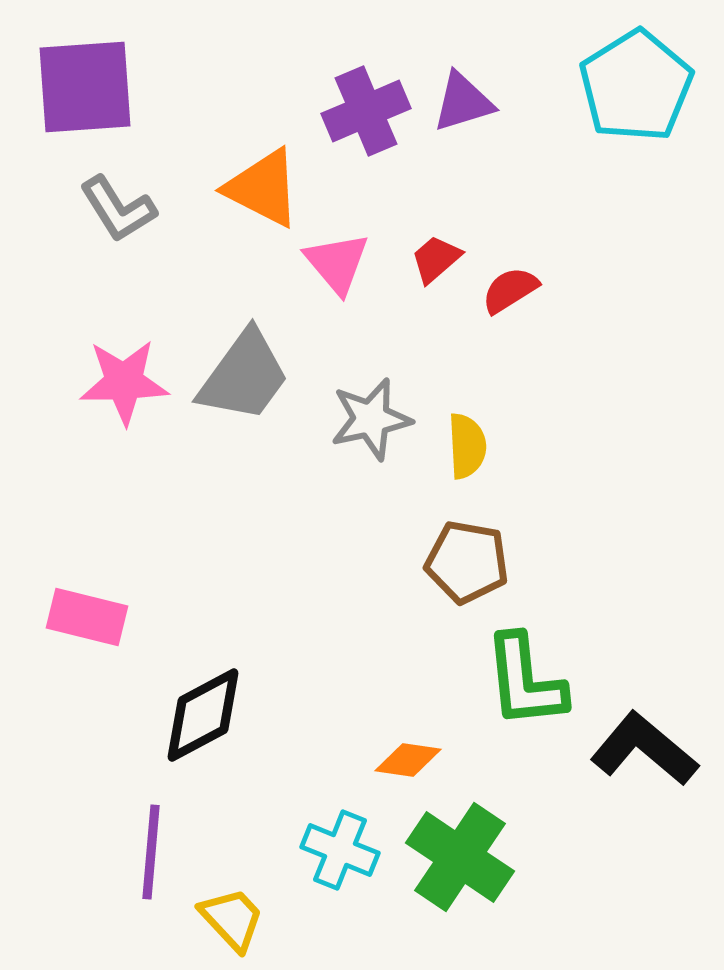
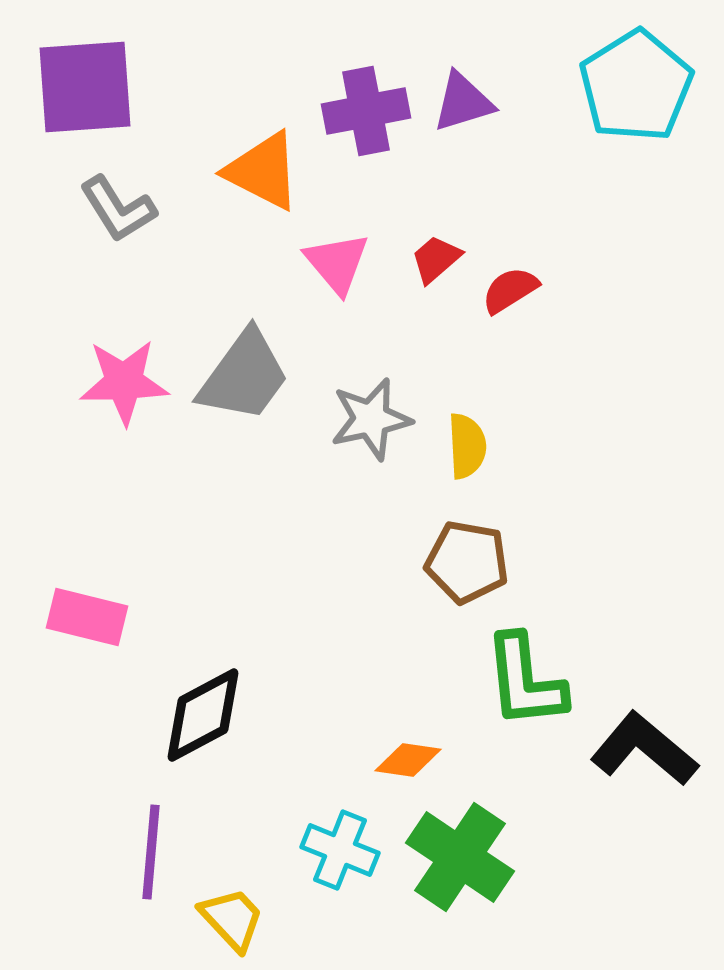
purple cross: rotated 12 degrees clockwise
orange triangle: moved 17 px up
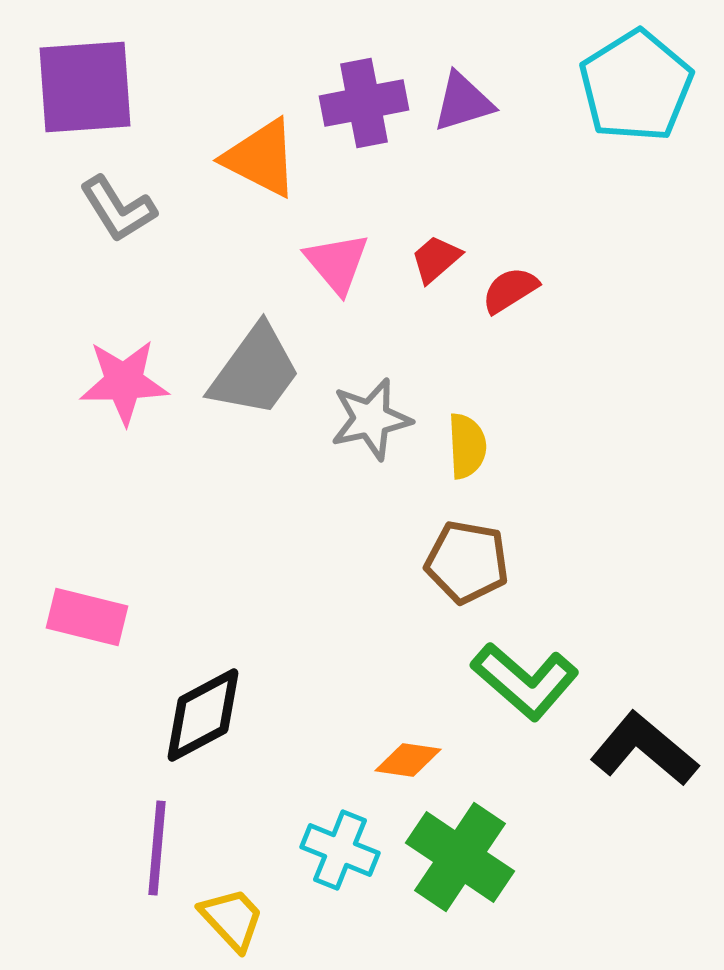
purple cross: moved 2 px left, 8 px up
orange triangle: moved 2 px left, 13 px up
gray trapezoid: moved 11 px right, 5 px up
green L-shape: rotated 43 degrees counterclockwise
purple line: moved 6 px right, 4 px up
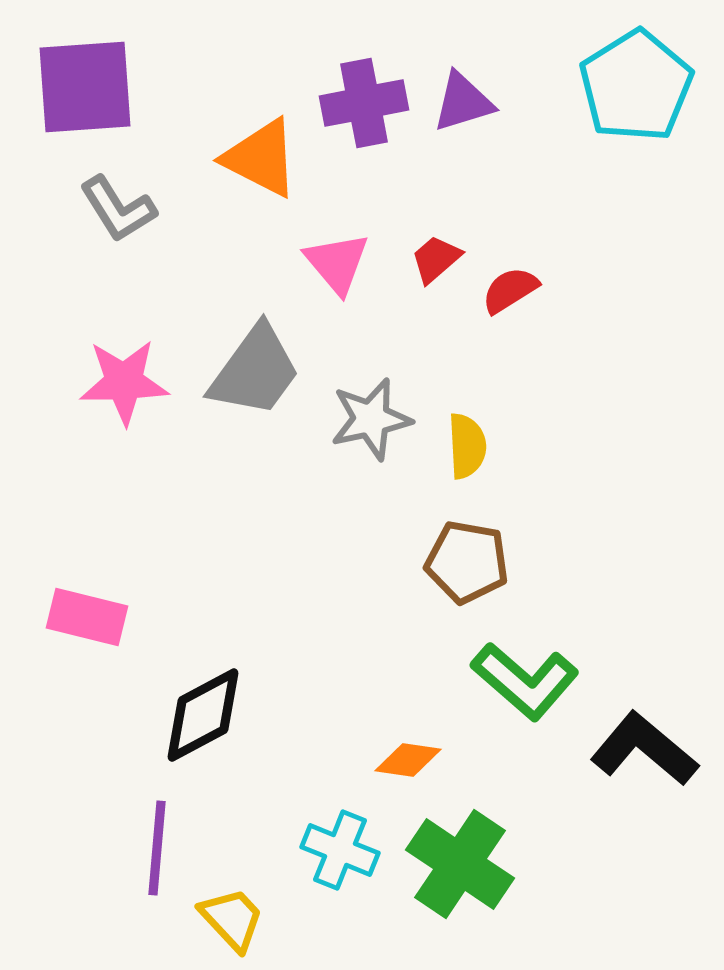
green cross: moved 7 px down
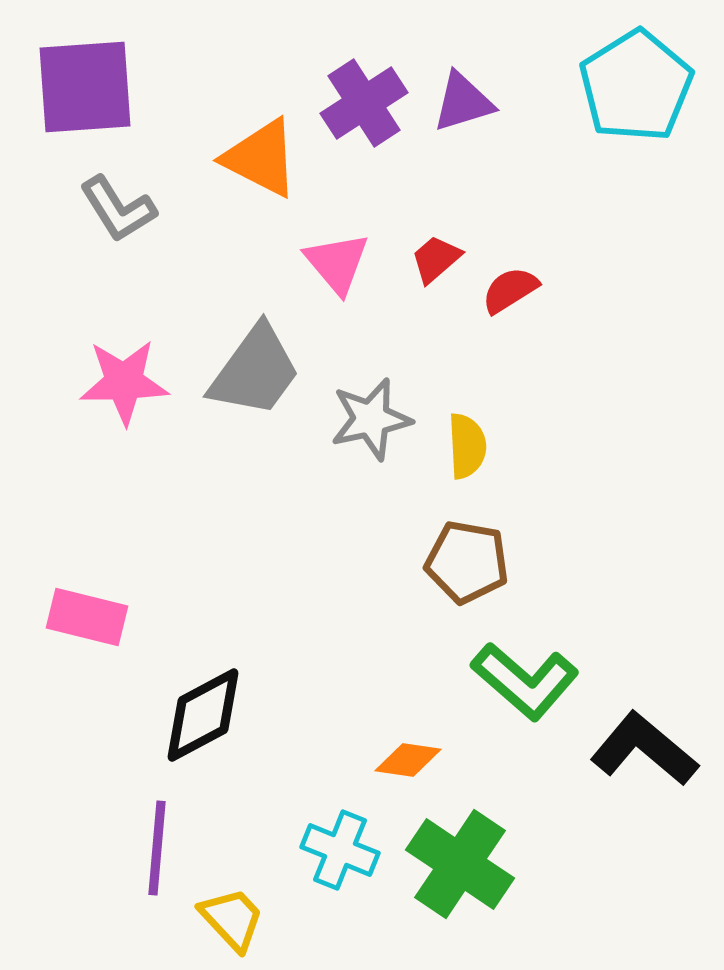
purple cross: rotated 22 degrees counterclockwise
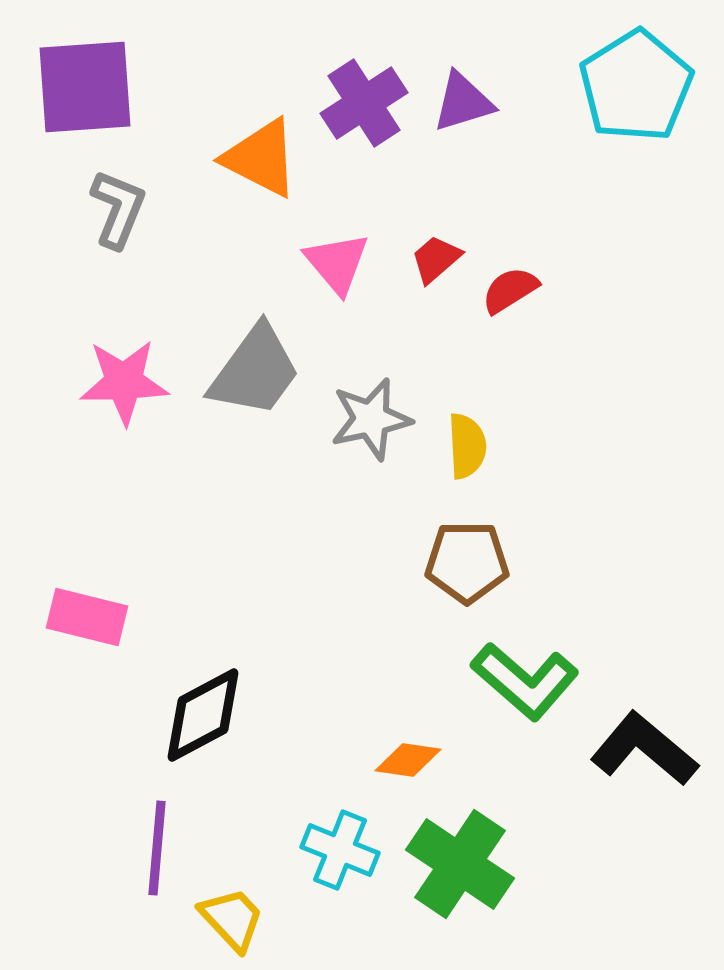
gray L-shape: rotated 126 degrees counterclockwise
brown pentagon: rotated 10 degrees counterclockwise
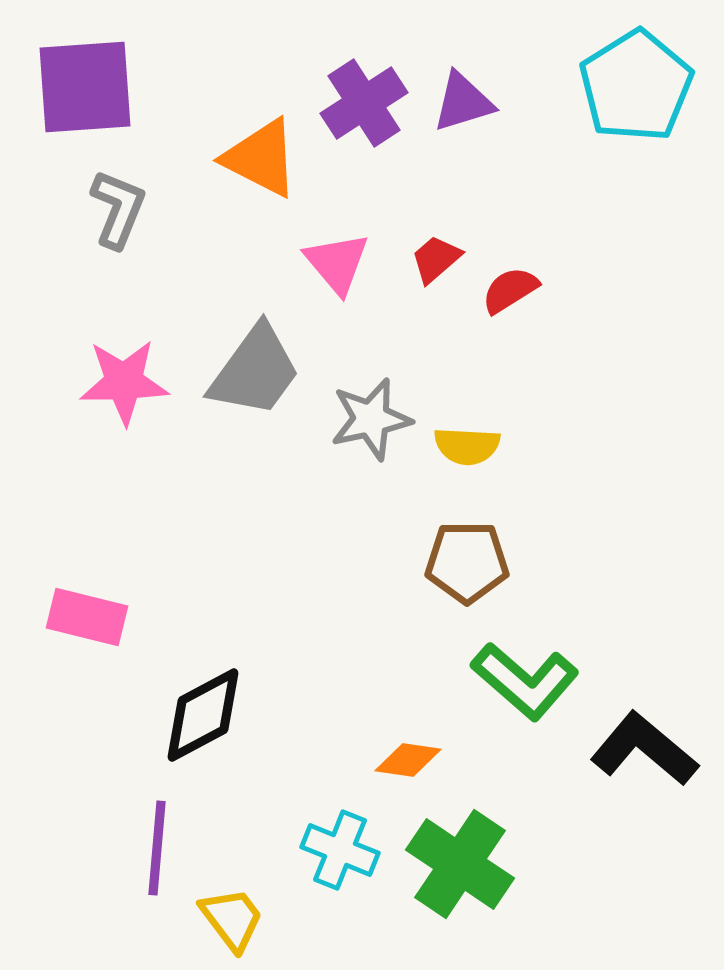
yellow semicircle: rotated 96 degrees clockwise
yellow trapezoid: rotated 6 degrees clockwise
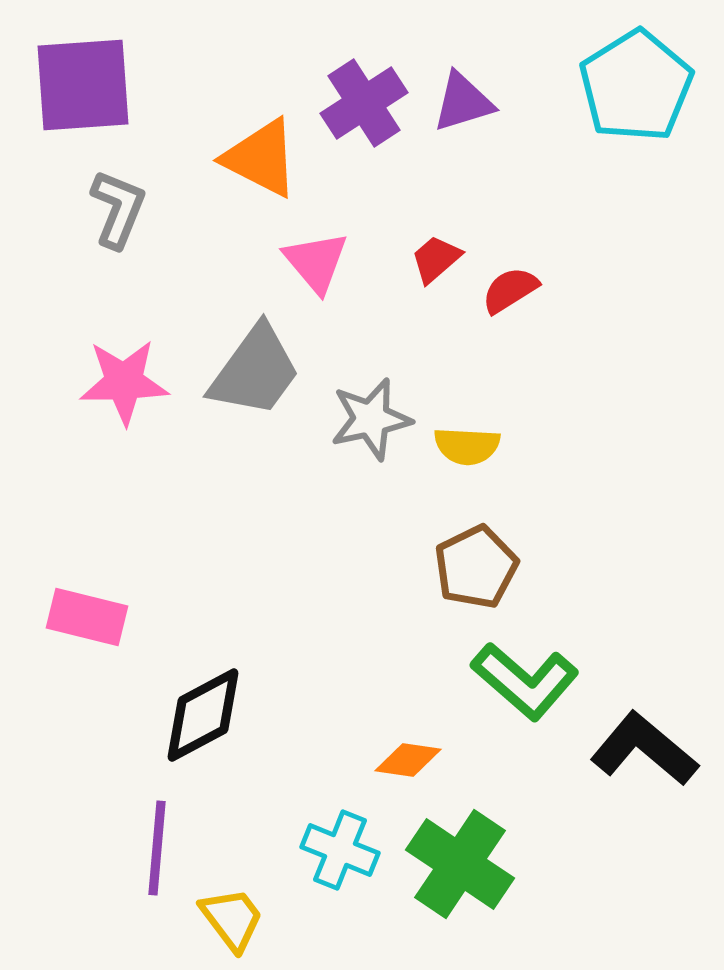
purple square: moved 2 px left, 2 px up
pink triangle: moved 21 px left, 1 px up
brown pentagon: moved 9 px right, 5 px down; rotated 26 degrees counterclockwise
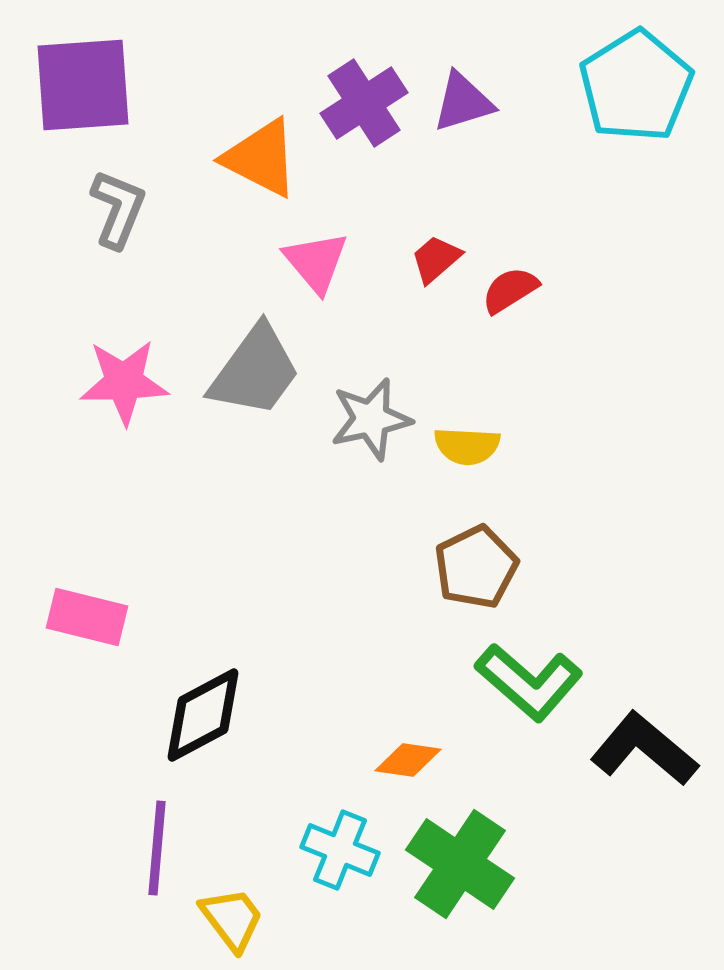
green L-shape: moved 4 px right, 1 px down
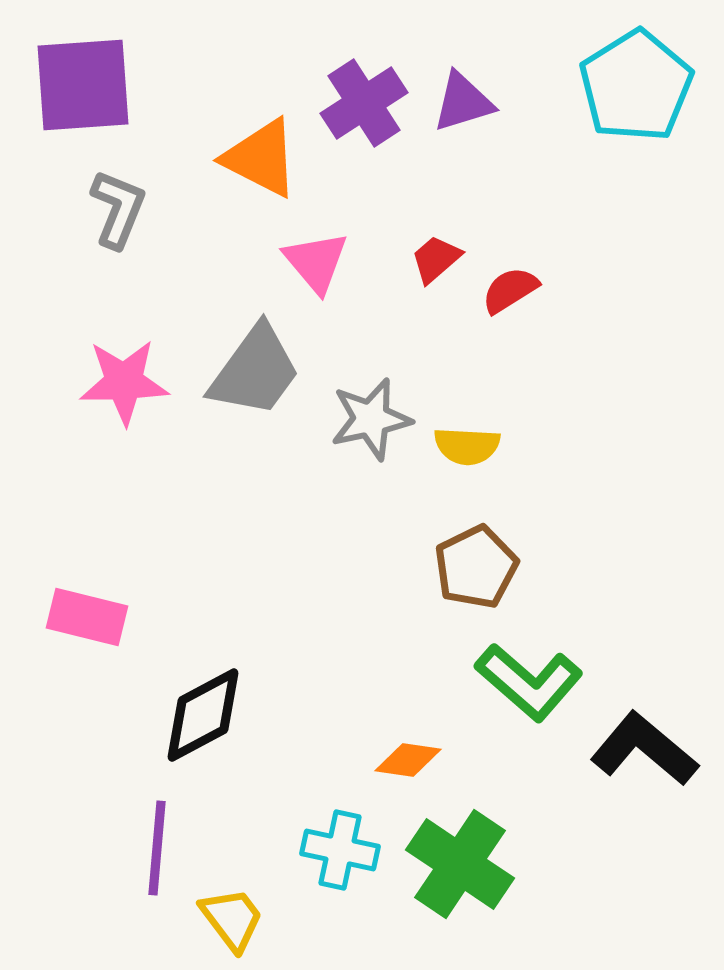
cyan cross: rotated 10 degrees counterclockwise
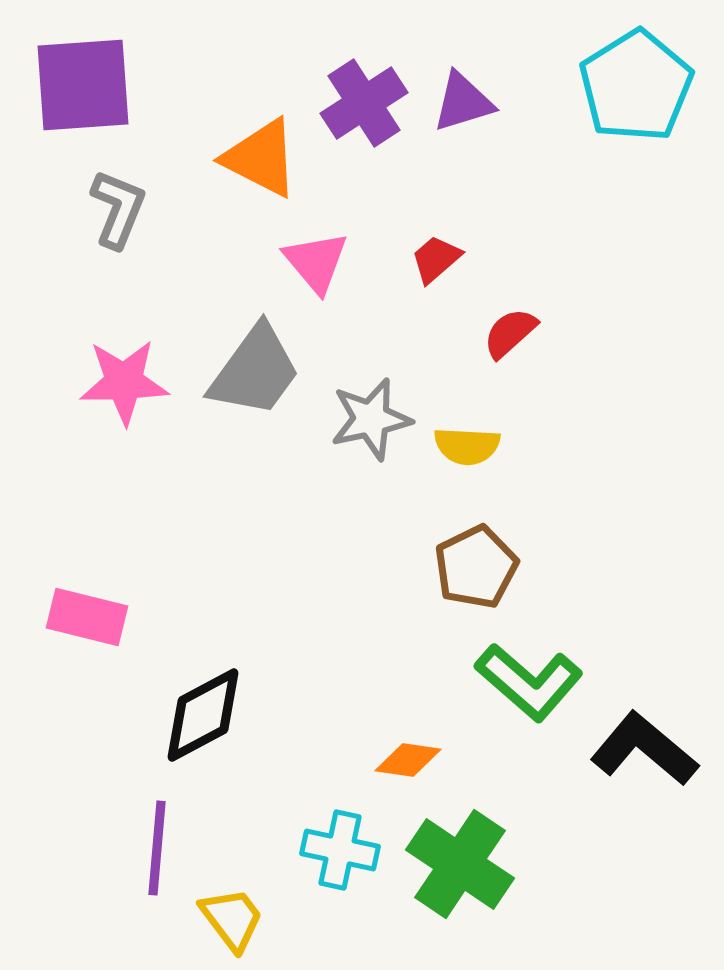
red semicircle: moved 43 px down; rotated 10 degrees counterclockwise
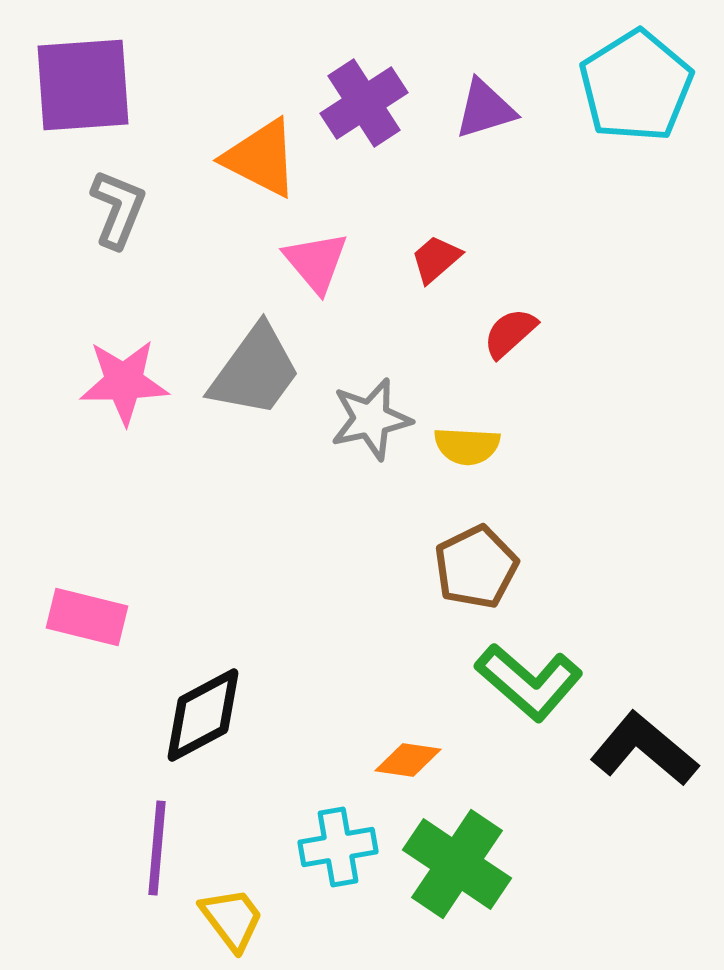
purple triangle: moved 22 px right, 7 px down
cyan cross: moved 2 px left, 3 px up; rotated 22 degrees counterclockwise
green cross: moved 3 px left
